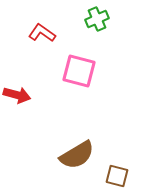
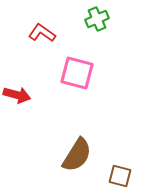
pink square: moved 2 px left, 2 px down
brown semicircle: rotated 27 degrees counterclockwise
brown square: moved 3 px right
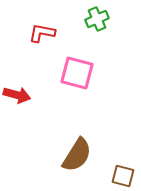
red L-shape: rotated 24 degrees counterclockwise
brown square: moved 3 px right
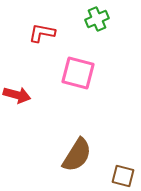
pink square: moved 1 px right
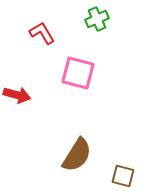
red L-shape: rotated 48 degrees clockwise
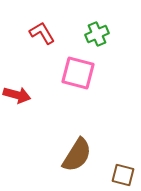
green cross: moved 15 px down
brown square: moved 1 px up
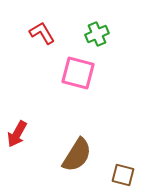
red arrow: moved 39 px down; rotated 104 degrees clockwise
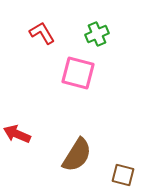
red arrow: rotated 84 degrees clockwise
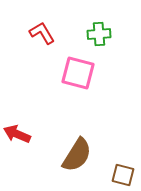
green cross: moved 2 px right; rotated 20 degrees clockwise
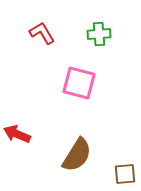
pink square: moved 1 px right, 10 px down
brown square: moved 2 px right, 1 px up; rotated 20 degrees counterclockwise
